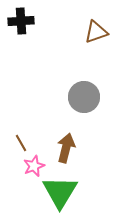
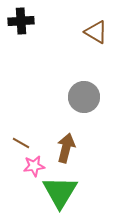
brown triangle: rotated 50 degrees clockwise
brown line: rotated 30 degrees counterclockwise
pink star: rotated 15 degrees clockwise
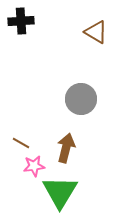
gray circle: moved 3 px left, 2 px down
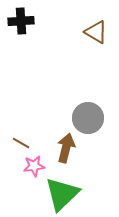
gray circle: moved 7 px right, 19 px down
green triangle: moved 2 px right, 2 px down; rotated 15 degrees clockwise
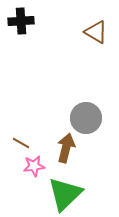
gray circle: moved 2 px left
green triangle: moved 3 px right
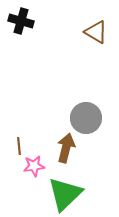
black cross: rotated 20 degrees clockwise
brown line: moved 2 px left, 3 px down; rotated 54 degrees clockwise
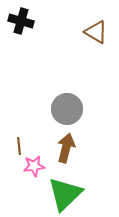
gray circle: moved 19 px left, 9 px up
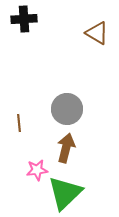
black cross: moved 3 px right, 2 px up; rotated 20 degrees counterclockwise
brown triangle: moved 1 px right, 1 px down
brown line: moved 23 px up
pink star: moved 3 px right, 4 px down
green triangle: moved 1 px up
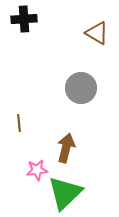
gray circle: moved 14 px right, 21 px up
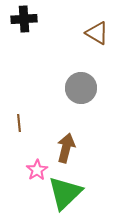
pink star: rotated 25 degrees counterclockwise
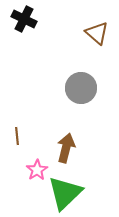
black cross: rotated 30 degrees clockwise
brown triangle: rotated 10 degrees clockwise
brown line: moved 2 px left, 13 px down
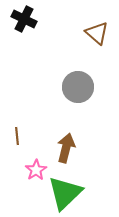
gray circle: moved 3 px left, 1 px up
pink star: moved 1 px left
